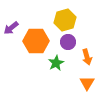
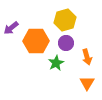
purple circle: moved 2 px left, 1 px down
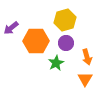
orange triangle: moved 2 px left, 4 px up
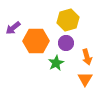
yellow hexagon: moved 3 px right
purple arrow: moved 2 px right
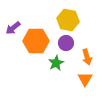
yellow hexagon: rotated 25 degrees clockwise
